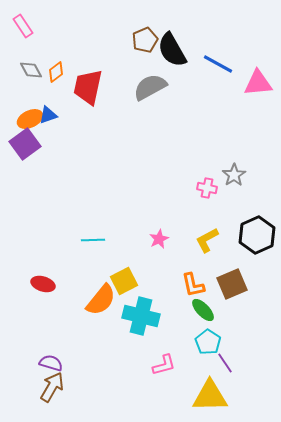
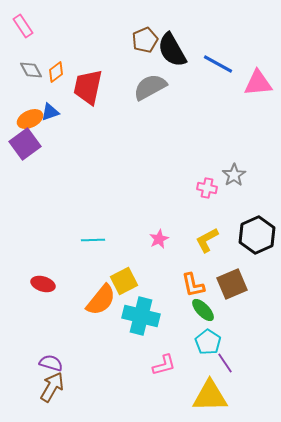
blue triangle: moved 2 px right, 3 px up
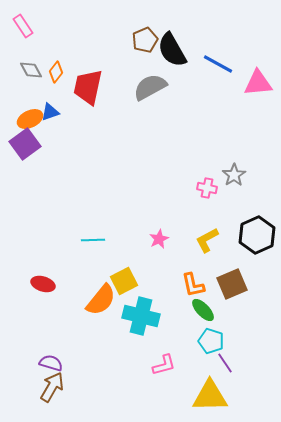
orange diamond: rotated 15 degrees counterclockwise
cyan pentagon: moved 3 px right, 1 px up; rotated 15 degrees counterclockwise
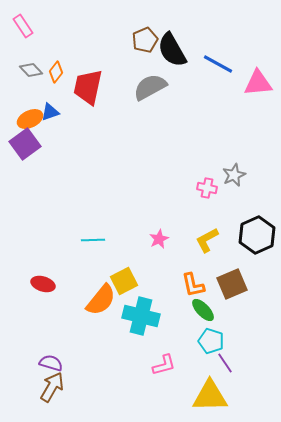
gray diamond: rotated 15 degrees counterclockwise
gray star: rotated 10 degrees clockwise
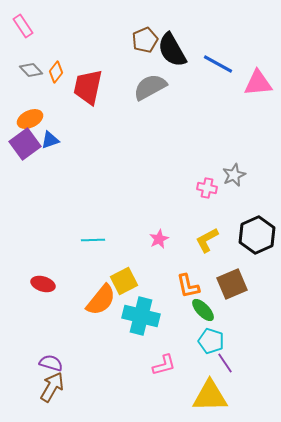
blue triangle: moved 28 px down
orange L-shape: moved 5 px left, 1 px down
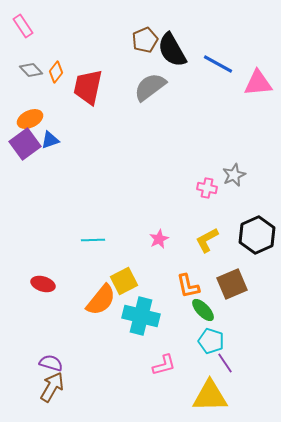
gray semicircle: rotated 8 degrees counterclockwise
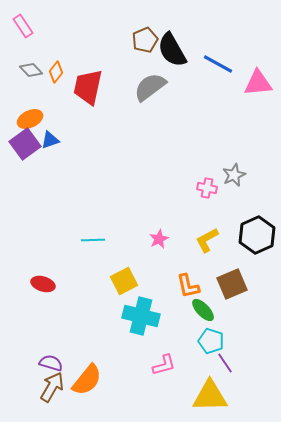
orange semicircle: moved 14 px left, 80 px down
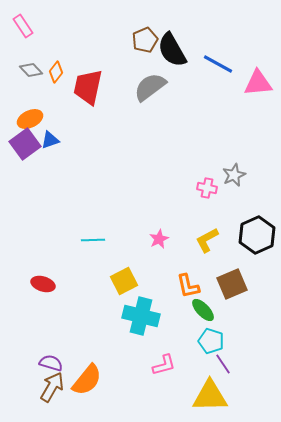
purple line: moved 2 px left, 1 px down
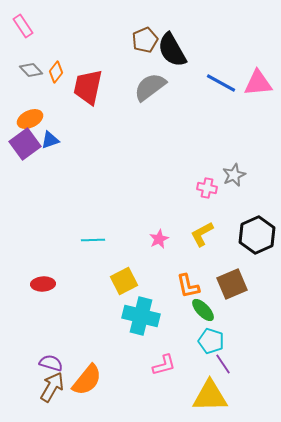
blue line: moved 3 px right, 19 px down
yellow L-shape: moved 5 px left, 6 px up
red ellipse: rotated 20 degrees counterclockwise
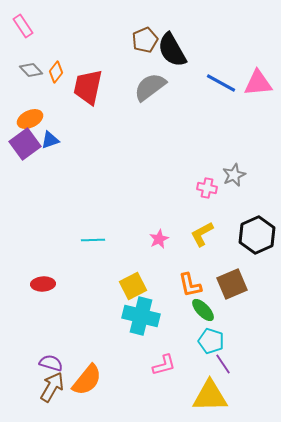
yellow square: moved 9 px right, 5 px down
orange L-shape: moved 2 px right, 1 px up
